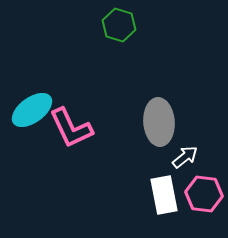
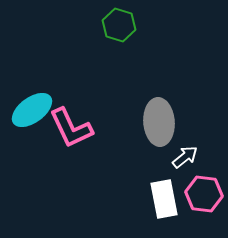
white rectangle: moved 4 px down
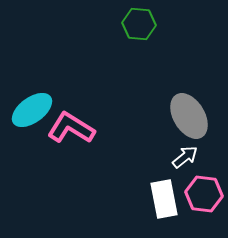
green hexagon: moved 20 px right, 1 px up; rotated 12 degrees counterclockwise
gray ellipse: moved 30 px right, 6 px up; rotated 27 degrees counterclockwise
pink L-shape: rotated 147 degrees clockwise
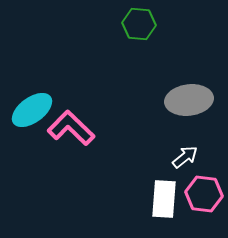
gray ellipse: moved 16 px up; rotated 66 degrees counterclockwise
pink L-shape: rotated 12 degrees clockwise
white rectangle: rotated 15 degrees clockwise
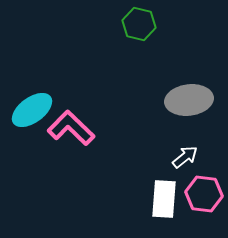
green hexagon: rotated 8 degrees clockwise
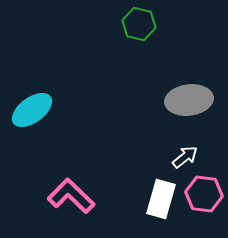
pink L-shape: moved 68 px down
white rectangle: moved 3 px left; rotated 12 degrees clockwise
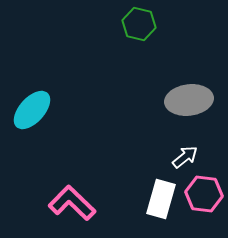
cyan ellipse: rotated 12 degrees counterclockwise
pink L-shape: moved 1 px right, 7 px down
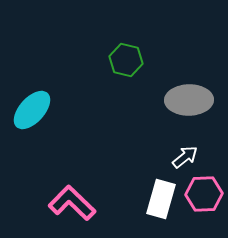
green hexagon: moved 13 px left, 36 px down
gray ellipse: rotated 6 degrees clockwise
pink hexagon: rotated 9 degrees counterclockwise
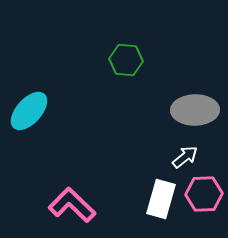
green hexagon: rotated 8 degrees counterclockwise
gray ellipse: moved 6 px right, 10 px down
cyan ellipse: moved 3 px left, 1 px down
pink L-shape: moved 2 px down
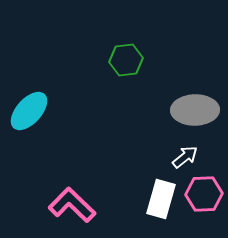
green hexagon: rotated 12 degrees counterclockwise
